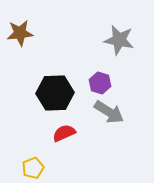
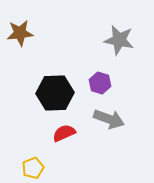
gray arrow: moved 7 px down; rotated 12 degrees counterclockwise
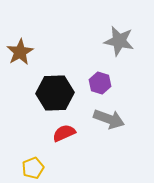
brown star: moved 19 px down; rotated 24 degrees counterclockwise
gray star: moved 1 px down
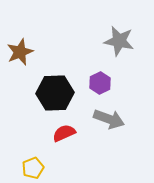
brown star: rotated 8 degrees clockwise
purple hexagon: rotated 15 degrees clockwise
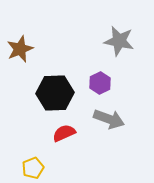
brown star: moved 3 px up
